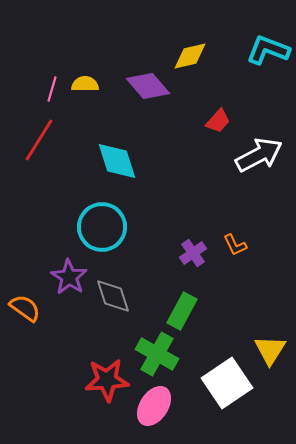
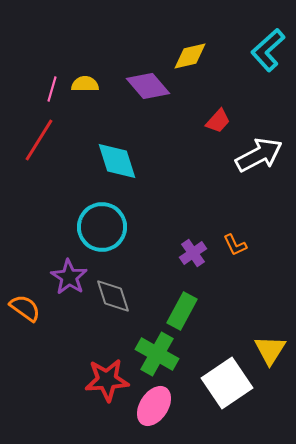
cyan L-shape: rotated 63 degrees counterclockwise
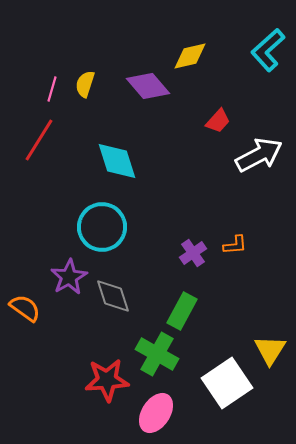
yellow semicircle: rotated 72 degrees counterclockwise
orange L-shape: rotated 70 degrees counterclockwise
purple star: rotated 9 degrees clockwise
pink ellipse: moved 2 px right, 7 px down
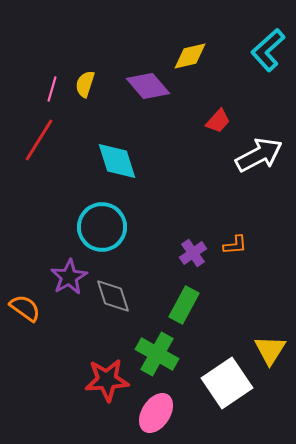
green rectangle: moved 2 px right, 6 px up
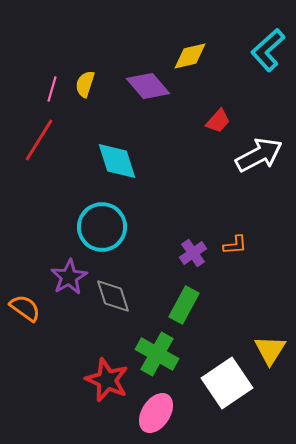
red star: rotated 27 degrees clockwise
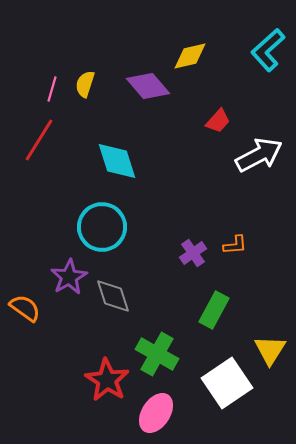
green rectangle: moved 30 px right, 5 px down
red star: rotated 9 degrees clockwise
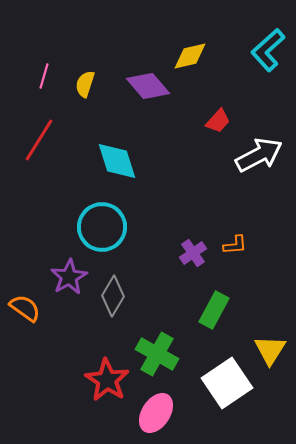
pink line: moved 8 px left, 13 px up
gray diamond: rotated 48 degrees clockwise
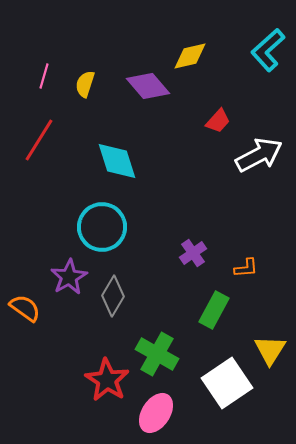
orange L-shape: moved 11 px right, 23 px down
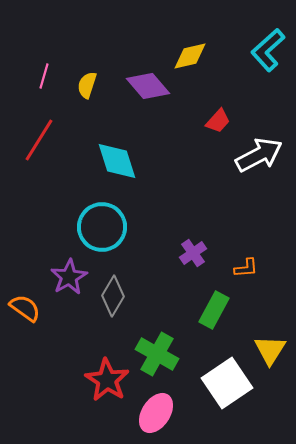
yellow semicircle: moved 2 px right, 1 px down
